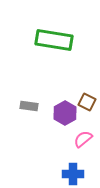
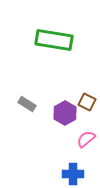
gray rectangle: moved 2 px left, 2 px up; rotated 24 degrees clockwise
pink semicircle: moved 3 px right
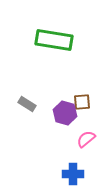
brown square: moved 5 px left; rotated 30 degrees counterclockwise
purple hexagon: rotated 15 degrees counterclockwise
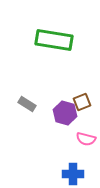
brown square: rotated 18 degrees counterclockwise
pink semicircle: rotated 126 degrees counterclockwise
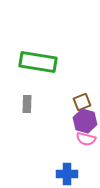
green rectangle: moved 16 px left, 22 px down
gray rectangle: rotated 60 degrees clockwise
purple hexagon: moved 20 px right, 8 px down
blue cross: moved 6 px left
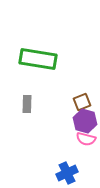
green rectangle: moved 3 px up
blue cross: moved 1 px up; rotated 25 degrees counterclockwise
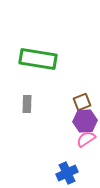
purple hexagon: rotated 20 degrees counterclockwise
pink semicircle: rotated 132 degrees clockwise
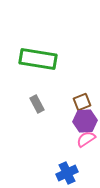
gray rectangle: moved 10 px right; rotated 30 degrees counterclockwise
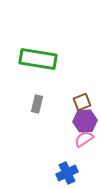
gray rectangle: rotated 42 degrees clockwise
pink semicircle: moved 2 px left
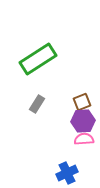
green rectangle: rotated 42 degrees counterclockwise
gray rectangle: rotated 18 degrees clockwise
purple hexagon: moved 2 px left
pink semicircle: rotated 30 degrees clockwise
